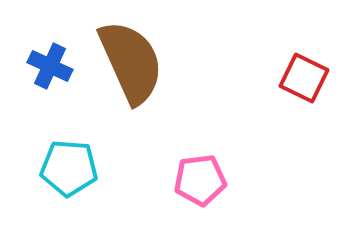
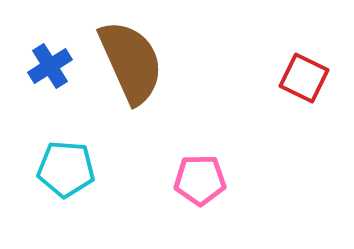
blue cross: rotated 33 degrees clockwise
cyan pentagon: moved 3 px left, 1 px down
pink pentagon: rotated 6 degrees clockwise
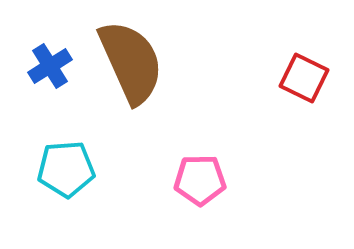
cyan pentagon: rotated 8 degrees counterclockwise
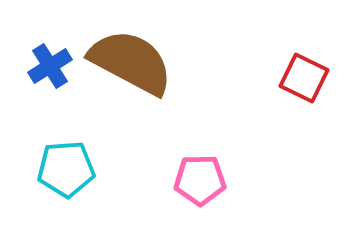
brown semicircle: rotated 38 degrees counterclockwise
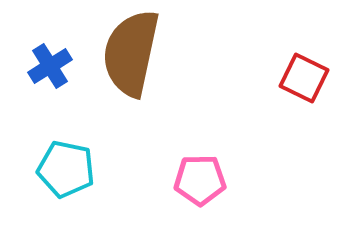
brown semicircle: moved 9 px up; rotated 106 degrees counterclockwise
cyan pentagon: rotated 16 degrees clockwise
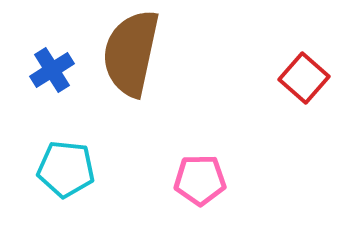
blue cross: moved 2 px right, 4 px down
red square: rotated 15 degrees clockwise
cyan pentagon: rotated 6 degrees counterclockwise
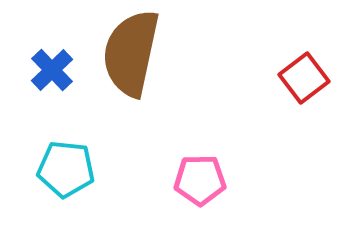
blue cross: rotated 12 degrees counterclockwise
red square: rotated 12 degrees clockwise
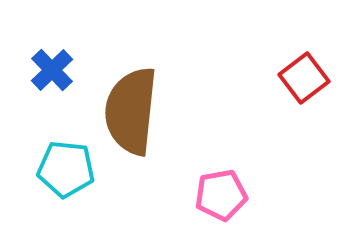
brown semicircle: moved 58 px down; rotated 6 degrees counterclockwise
pink pentagon: moved 21 px right, 15 px down; rotated 9 degrees counterclockwise
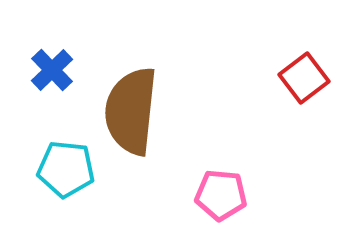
pink pentagon: rotated 15 degrees clockwise
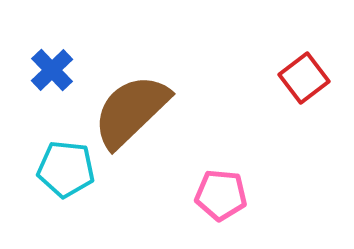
brown semicircle: rotated 40 degrees clockwise
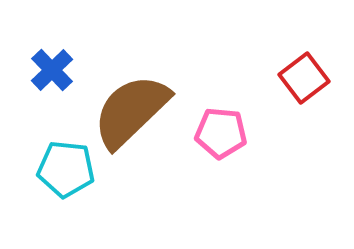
pink pentagon: moved 62 px up
